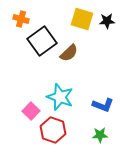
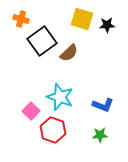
black star: moved 4 px down
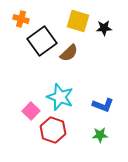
yellow square: moved 4 px left, 2 px down
black star: moved 3 px left, 3 px down
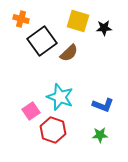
pink square: rotated 12 degrees clockwise
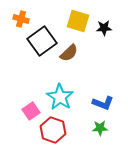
cyan star: rotated 12 degrees clockwise
blue L-shape: moved 2 px up
green star: moved 7 px up
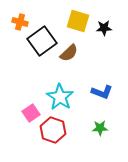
orange cross: moved 1 px left, 3 px down
blue L-shape: moved 1 px left, 11 px up
pink square: moved 2 px down
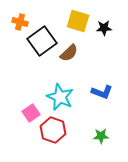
cyan star: rotated 8 degrees counterclockwise
green star: moved 1 px right, 8 px down
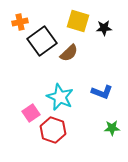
orange cross: rotated 28 degrees counterclockwise
green star: moved 11 px right, 8 px up
